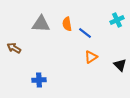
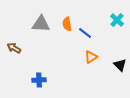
cyan cross: rotated 24 degrees counterclockwise
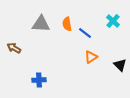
cyan cross: moved 4 px left, 1 px down
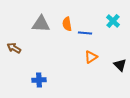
blue line: rotated 32 degrees counterclockwise
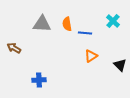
gray triangle: moved 1 px right
orange triangle: moved 1 px up
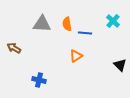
orange triangle: moved 15 px left
blue cross: rotated 16 degrees clockwise
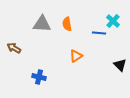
blue line: moved 14 px right
blue cross: moved 3 px up
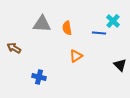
orange semicircle: moved 4 px down
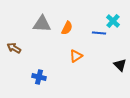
orange semicircle: rotated 144 degrees counterclockwise
